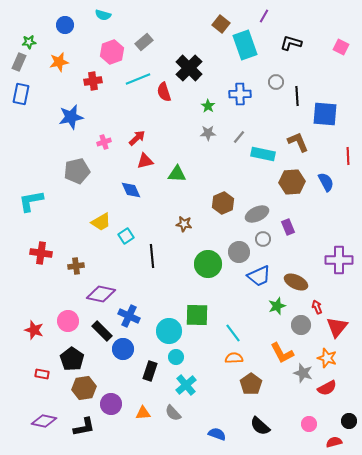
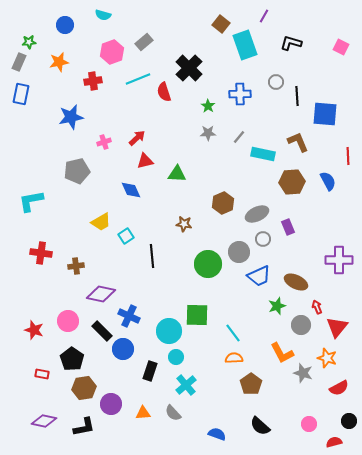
blue semicircle at (326, 182): moved 2 px right, 1 px up
red semicircle at (327, 388): moved 12 px right
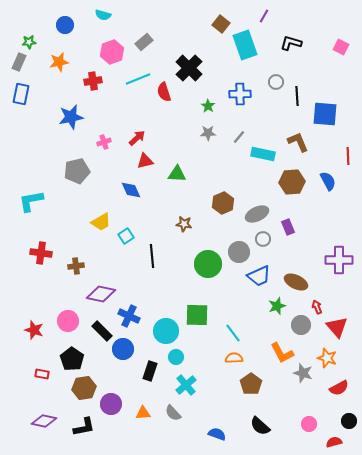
red triangle at (337, 327): rotated 20 degrees counterclockwise
cyan circle at (169, 331): moved 3 px left
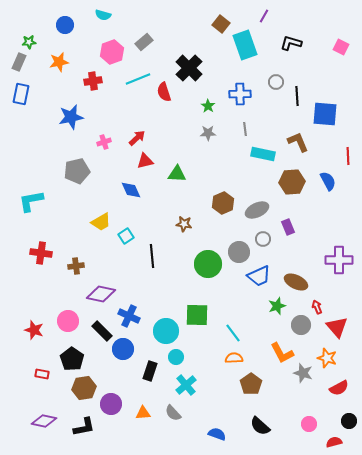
gray line at (239, 137): moved 6 px right, 8 px up; rotated 48 degrees counterclockwise
gray ellipse at (257, 214): moved 4 px up
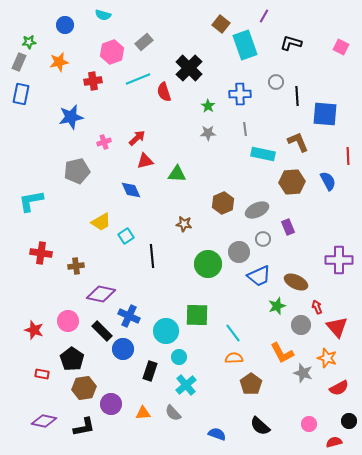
cyan circle at (176, 357): moved 3 px right
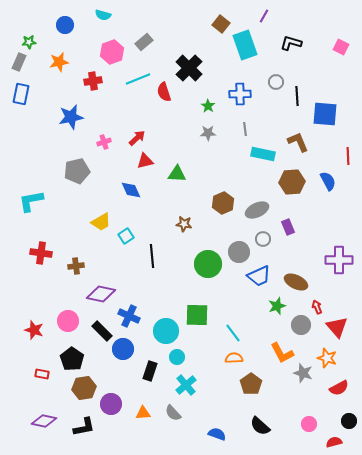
cyan circle at (179, 357): moved 2 px left
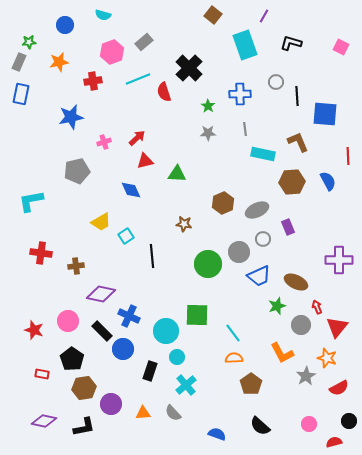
brown square at (221, 24): moved 8 px left, 9 px up
red triangle at (337, 327): rotated 20 degrees clockwise
gray star at (303, 373): moved 3 px right, 3 px down; rotated 24 degrees clockwise
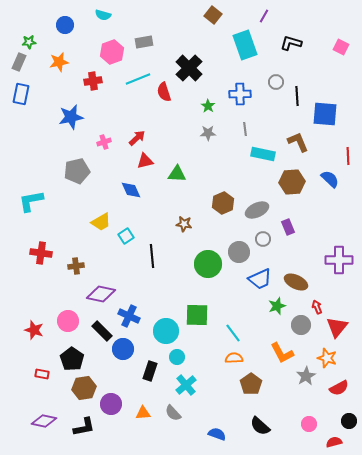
gray rectangle at (144, 42): rotated 30 degrees clockwise
blue semicircle at (328, 181): moved 2 px right, 2 px up; rotated 18 degrees counterclockwise
blue trapezoid at (259, 276): moved 1 px right, 3 px down
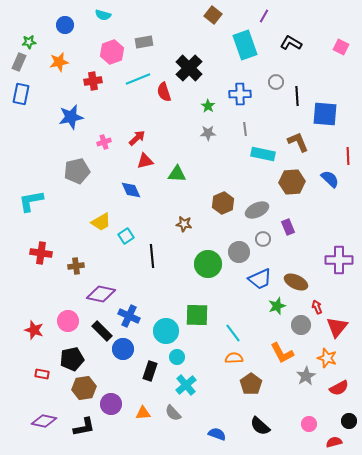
black L-shape at (291, 43): rotated 15 degrees clockwise
black pentagon at (72, 359): rotated 25 degrees clockwise
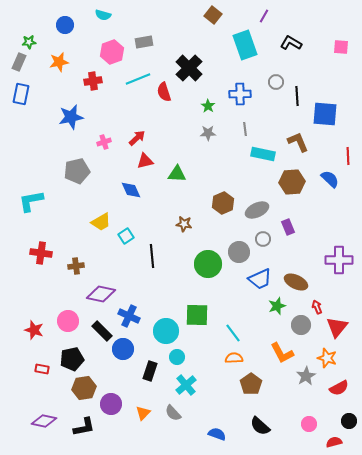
pink square at (341, 47): rotated 21 degrees counterclockwise
red rectangle at (42, 374): moved 5 px up
orange triangle at (143, 413): rotated 42 degrees counterclockwise
